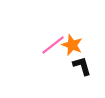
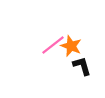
orange star: moved 1 px left, 1 px down
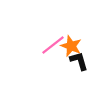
black L-shape: moved 3 px left, 5 px up
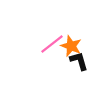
pink line: moved 1 px left, 1 px up
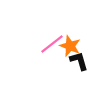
orange star: moved 1 px left
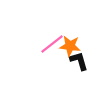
orange star: rotated 15 degrees counterclockwise
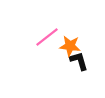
pink line: moved 5 px left, 7 px up
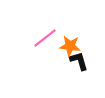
pink line: moved 2 px left, 1 px down
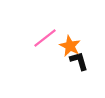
orange star: rotated 20 degrees clockwise
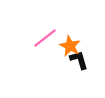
black L-shape: moved 1 px up
